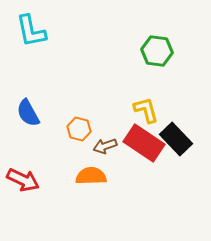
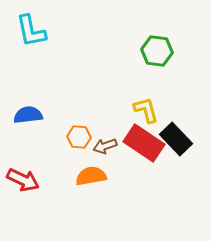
blue semicircle: moved 2 px down; rotated 112 degrees clockwise
orange hexagon: moved 8 px down; rotated 10 degrees counterclockwise
orange semicircle: rotated 8 degrees counterclockwise
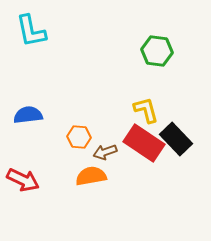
brown arrow: moved 6 px down
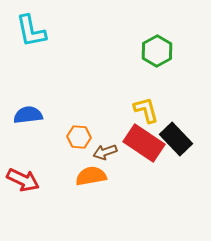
green hexagon: rotated 24 degrees clockwise
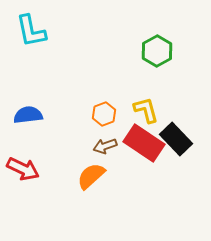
orange hexagon: moved 25 px right, 23 px up; rotated 25 degrees counterclockwise
brown arrow: moved 6 px up
orange semicircle: rotated 32 degrees counterclockwise
red arrow: moved 11 px up
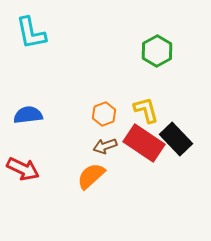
cyan L-shape: moved 2 px down
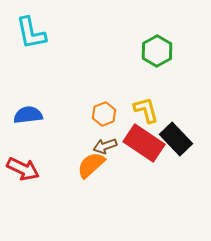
orange semicircle: moved 11 px up
